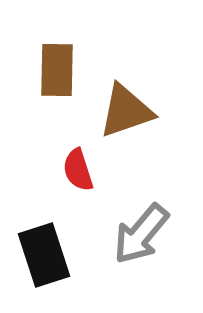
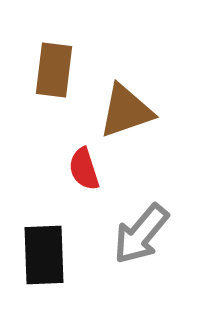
brown rectangle: moved 3 px left; rotated 6 degrees clockwise
red semicircle: moved 6 px right, 1 px up
black rectangle: rotated 16 degrees clockwise
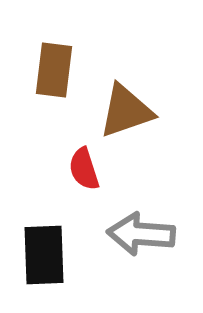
gray arrow: rotated 54 degrees clockwise
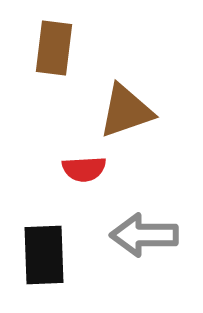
brown rectangle: moved 22 px up
red semicircle: rotated 75 degrees counterclockwise
gray arrow: moved 3 px right, 1 px down; rotated 4 degrees counterclockwise
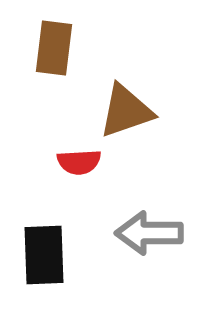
red semicircle: moved 5 px left, 7 px up
gray arrow: moved 5 px right, 2 px up
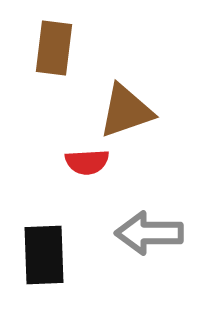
red semicircle: moved 8 px right
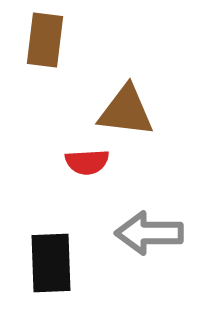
brown rectangle: moved 9 px left, 8 px up
brown triangle: rotated 26 degrees clockwise
black rectangle: moved 7 px right, 8 px down
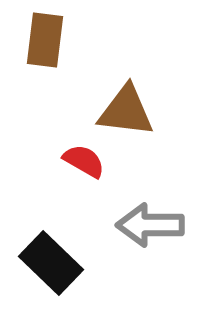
red semicircle: moved 3 px left, 1 px up; rotated 147 degrees counterclockwise
gray arrow: moved 1 px right, 8 px up
black rectangle: rotated 44 degrees counterclockwise
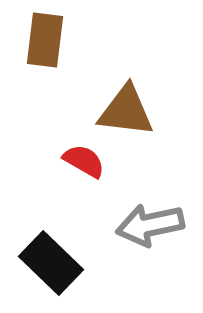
gray arrow: rotated 12 degrees counterclockwise
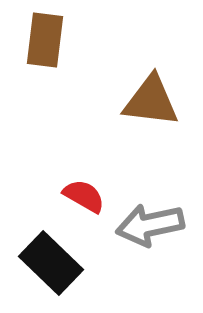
brown triangle: moved 25 px right, 10 px up
red semicircle: moved 35 px down
